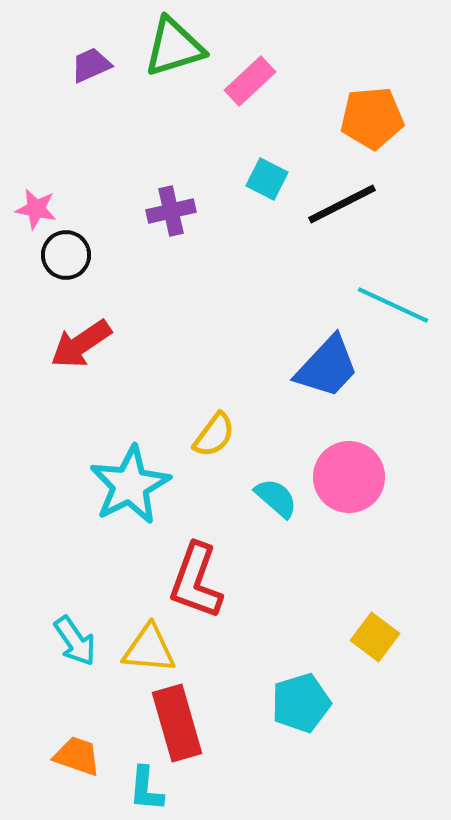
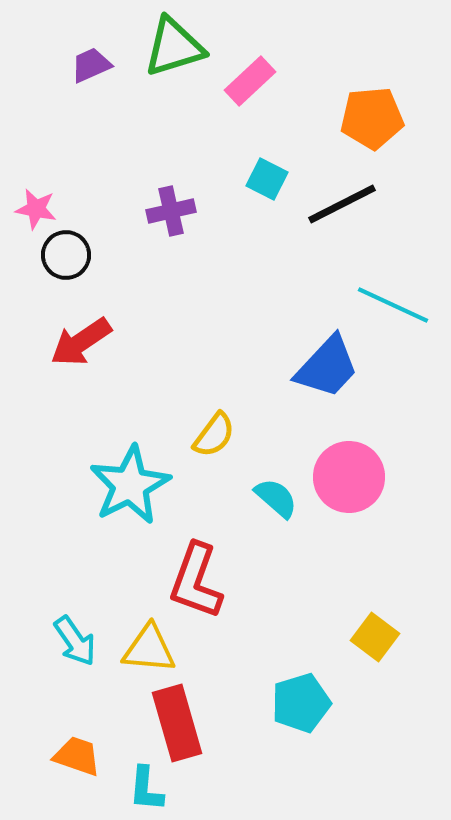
red arrow: moved 2 px up
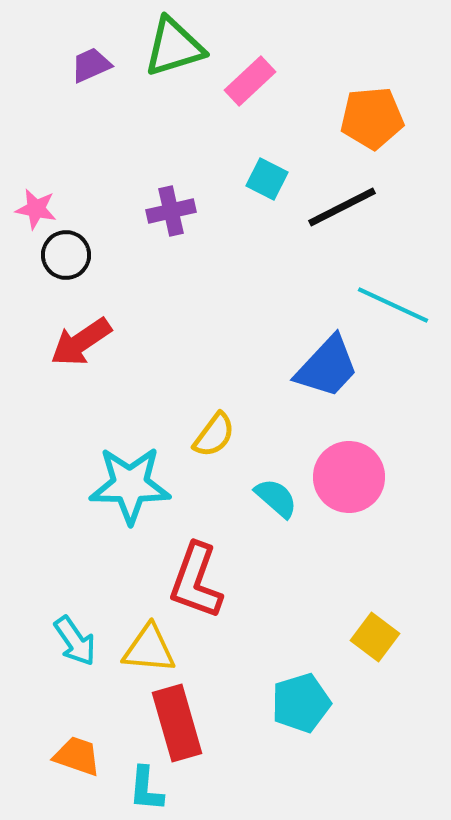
black line: moved 3 px down
cyan star: rotated 28 degrees clockwise
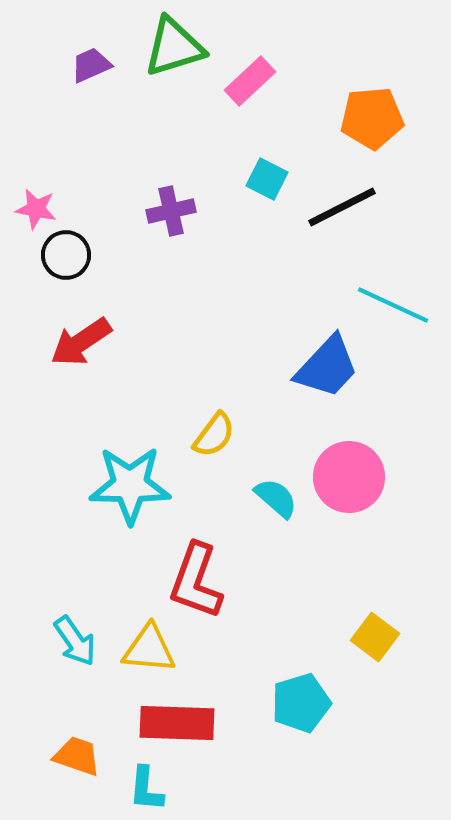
red rectangle: rotated 72 degrees counterclockwise
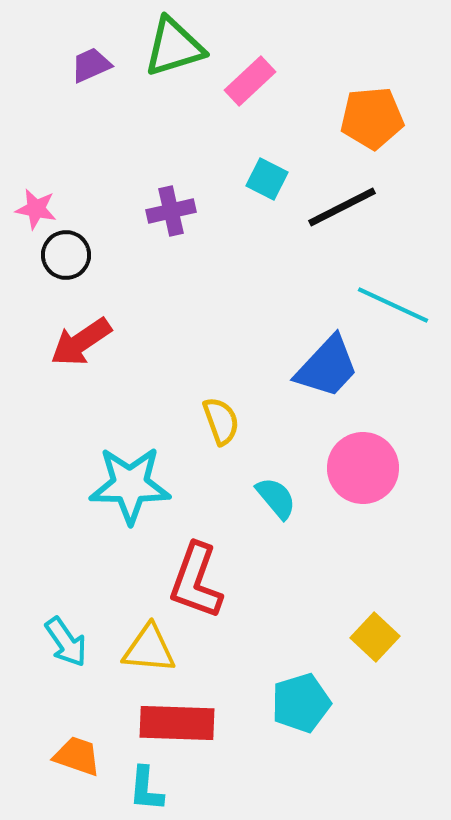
yellow semicircle: moved 7 px right, 14 px up; rotated 57 degrees counterclockwise
pink circle: moved 14 px right, 9 px up
cyan semicircle: rotated 9 degrees clockwise
yellow square: rotated 6 degrees clockwise
cyan arrow: moved 9 px left, 1 px down
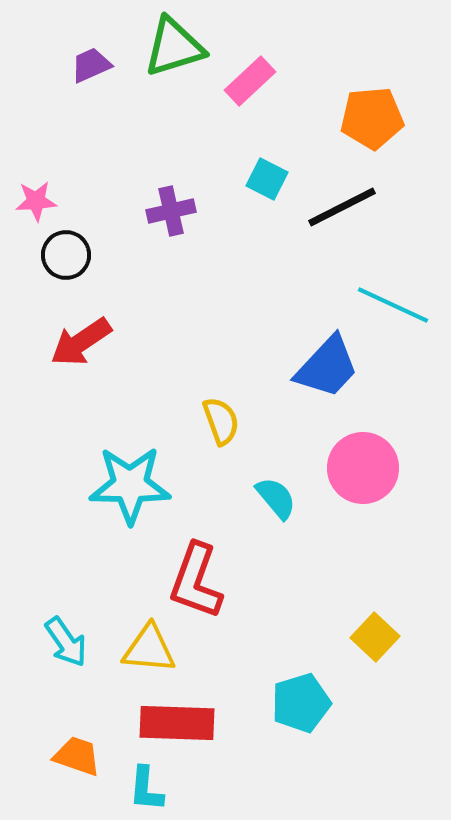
pink star: moved 8 px up; rotated 15 degrees counterclockwise
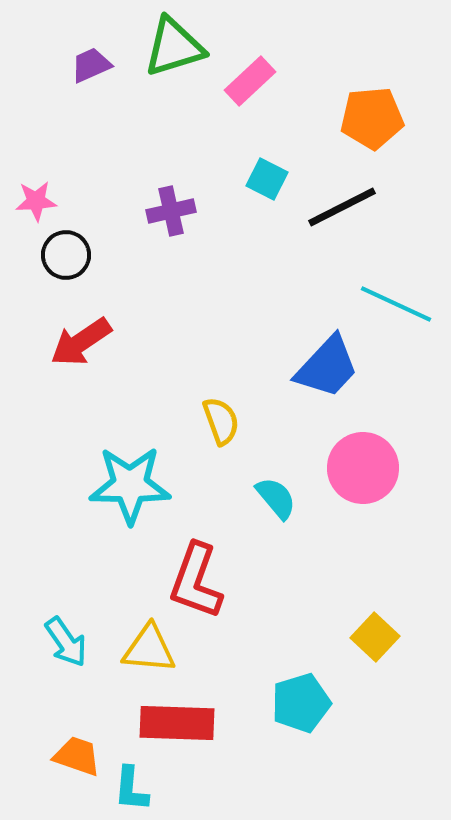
cyan line: moved 3 px right, 1 px up
cyan L-shape: moved 15 px left
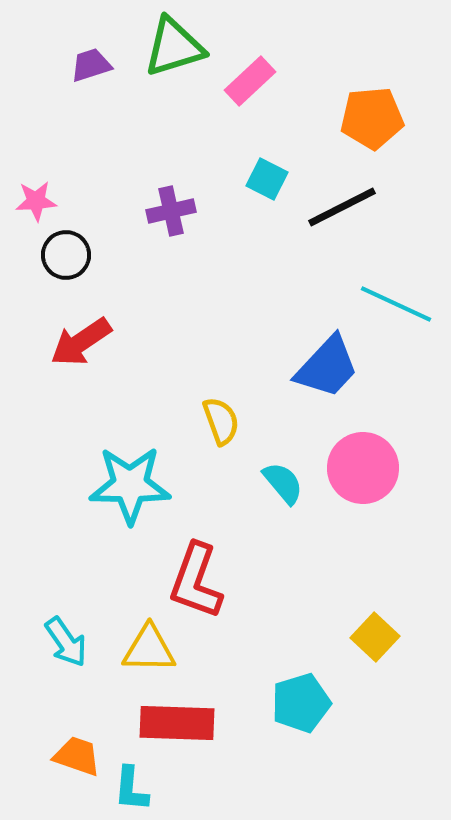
purple trapezoid: rotated 6 degrees clockwise
cyan semicircle: moved 7 px right, 15 px up
yellow triangle: rotated 4 degrees counterclockwise
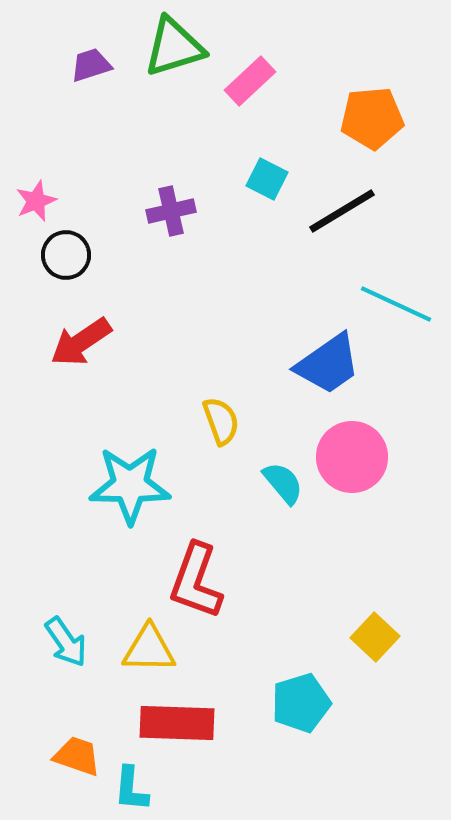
pink star: rotated 18 degrees counterclockwise
black line: moved 4 px down; rotated 4 degrees counterclockwise
blue trapezoid: moved 1 px right, 3 px up; rotated 12 degrees clockwise
pink circle: moved 11 px left, 11 px up
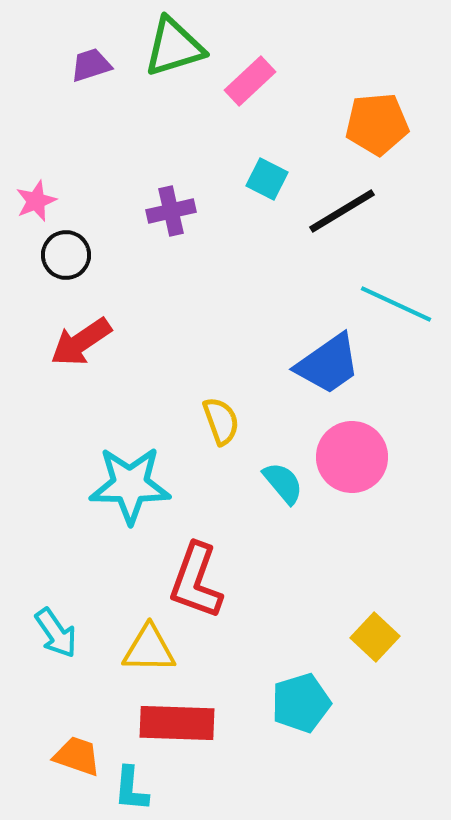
orange pentagon: moved 5 px right, 6 px down
cyan arrow: moved 10 px left, 9 px up
